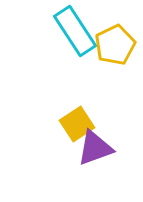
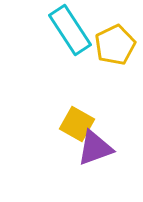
cyan rectangle: moved 5 px left, 1 px up
yellow square: rotated 28 degrees counterclockwise
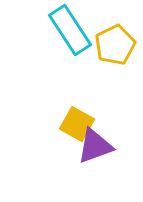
purple triangle: moved 2 px up
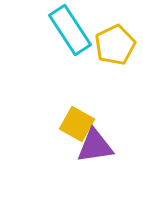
purple triangle: rotated 12 degrees clockwise
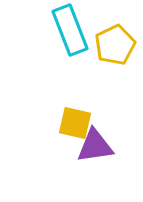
cyan rectangle: rotated 12 degrees clockwise
yellow square: moved 2 px left, 1 px up; rotated 16 degrees counterclockwise
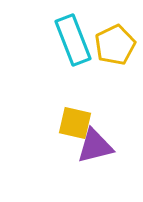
cyan rectangle: moved 3 px right, 10 px down
purple triangle: rotated 6 degrees counterclockwise
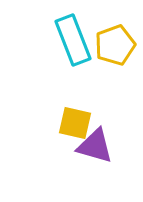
yellow pentagon: rotated 6 degrees clockwise
purple triangle: rotated 30 degrees clockwise
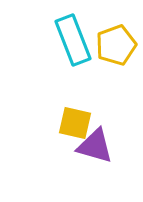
yellow pentagon: moved 1 px right
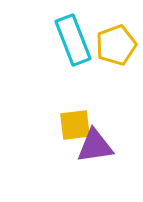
yellow square: moved 2 px down; rotated 20 degrees counterclockwise
purple triangle: rotated 24 degrees counterclockwise
